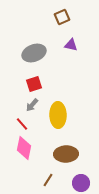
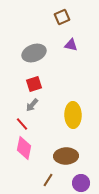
yellow ellipse: moved 15 px right
brown ellipse: moved 2 px down
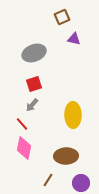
purple triangle: moved 3 px right, 6 px up
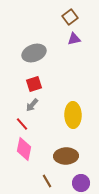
brown square: moved 8 px right; rotated 14 degrees counterclockwise
purple triangle: rotated 24 degrees counterclockwise
pink diamond: moved 1 px down
brown line: moved 1 px left, 1 px down; rotated 64 degrees counterclockwise
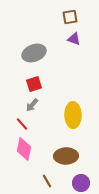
brown square: rotated 28 degrees clockwise
purple triangle: rotated 32 degrees clockwise
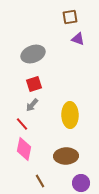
purple triangle: moved 4 px right
gray ellipse: moved 1 px left, 1 px down
yellow ellipse: moved 3 px left
brown line: moved 7 px left
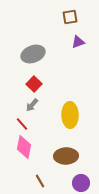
purple triangle: moved 3 px down; rotated 40 degrees counterclockwise
red square: rotated 28 degrees counterclockwise
pink diamond: moved 2 px up
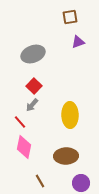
red square: moved 2 px down
red line: moved 2 px left, 2 px up
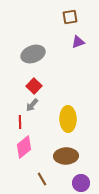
yellow ellipse: moved 2 px left, 4 px down
red line: rotated 40 degrees clockwise
pink diamond: rotated 40 degrees clockwise
brown line: moved 2 px right, 2 px up
